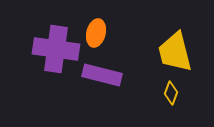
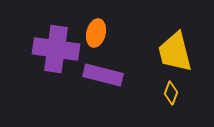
purple rectangle: moved 1 px right
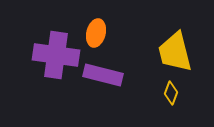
purple cross: moved 6 px down
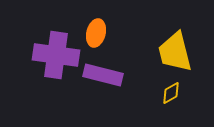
yellow diamond: rotated 40 degrees clockwise
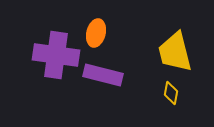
yellow diamond: rotated 50 degrees counterclockwise
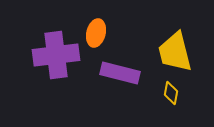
purple cross: rotated 15 degrees counterclockwise
purple rectangle: moved 17 px right, 2 px up
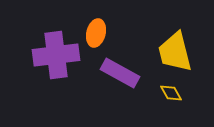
purple rectangle: rotated 15 degrees clockwise
yellow diamond: rotated 40 degrees counterclockwise
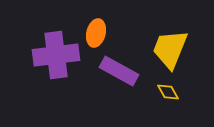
yellow trapezoid: moved 5 px left, 3 px up; rotated 36 degrees clockwise
purple rectangle: moved 1 px left, 2 px up
yellow diamond: moved 3 px left, 1 px up
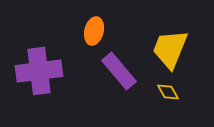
orange ellipse: moved 2 px left, 2 px up
purple cross: moved 17 px left, 16 px down
purple rectangle: rotated 21 degrees clockwise
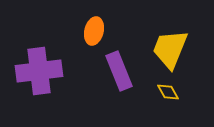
purple rectangle: rotated 18 degrees clockwise
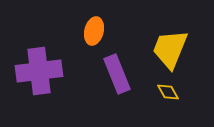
purple rectangle: moved 2 px left, 3 px down
